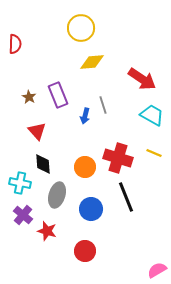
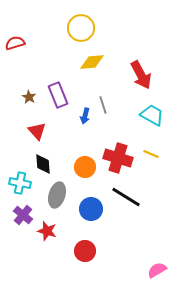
red semicircle: moved 1 px up; rotated 108 degrees counterclockwise
red arrow: moved 1 px left, 4 px up; rotated 28 degrees clockwise
yellow line: moved 3 px left, 1 px down
black line: rotated 36 degrees counterclockwise
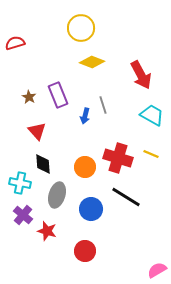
yellow diamond: rotated 25 degrees clockwise
